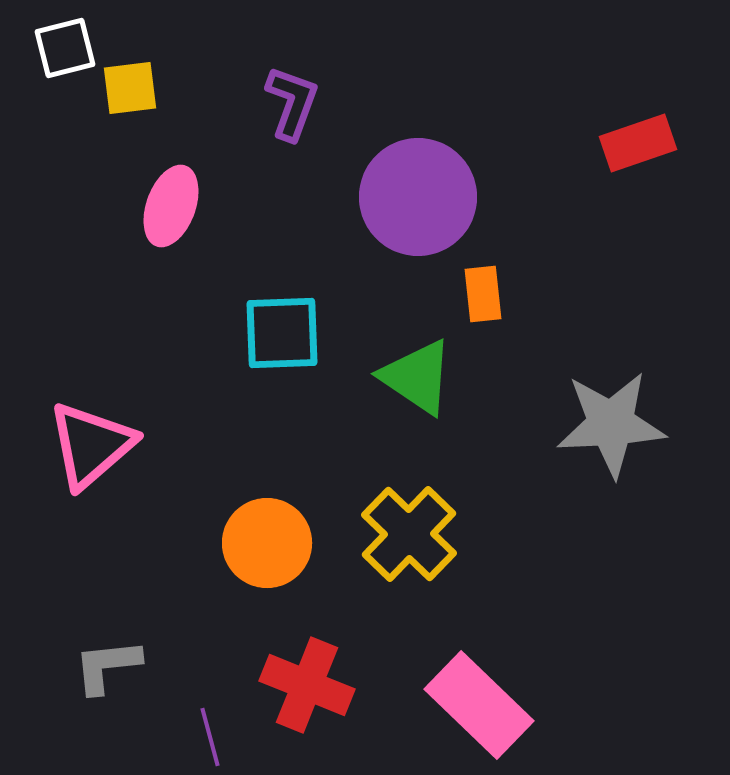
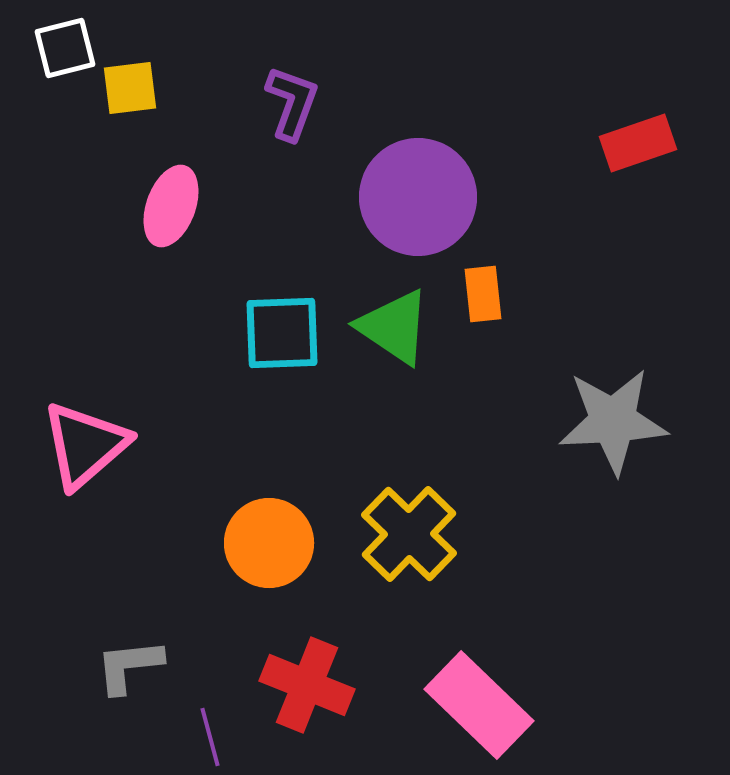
green triangle: moved 23 px left, 50 px up
gray star: moved 2 px right, 3 px up
pink triangle: moved 6 px left
orange circle: moved 2 px right
gray L-shape: moved 22 px right
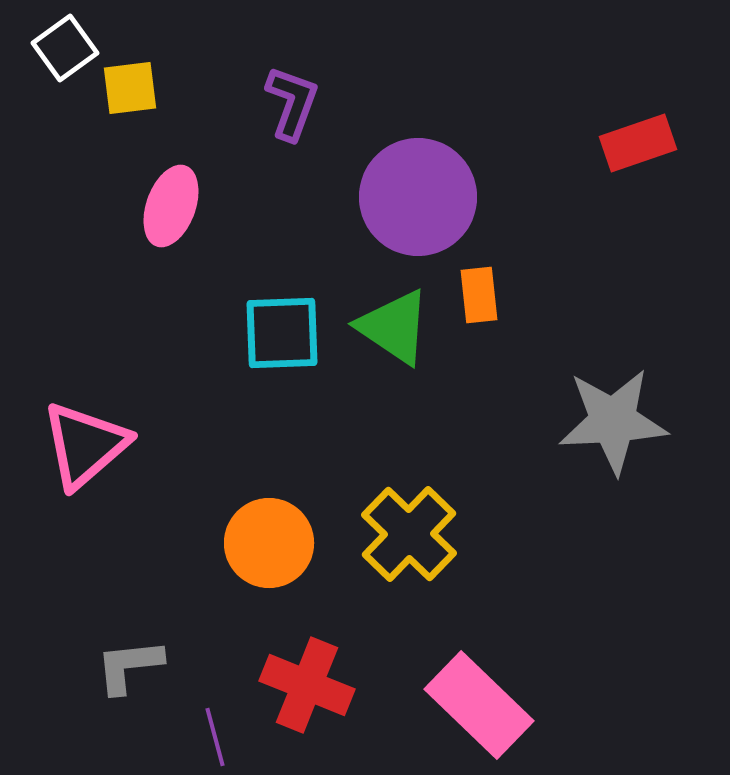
white square: rotated 22 degrees counterclockwise
orange rectangle: moved 4 px left, 1 px down
purple line: moved 5 px right
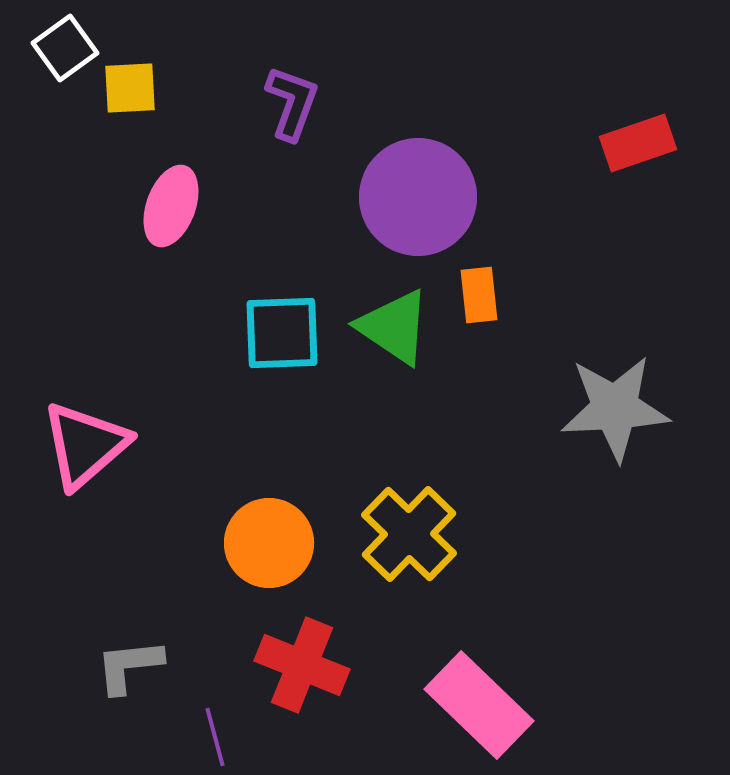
yellow square: rotated 4 degrees clockwise
gray star: moved 2 px right, 13 px up
red cross: moved 5 px left, 20 px up
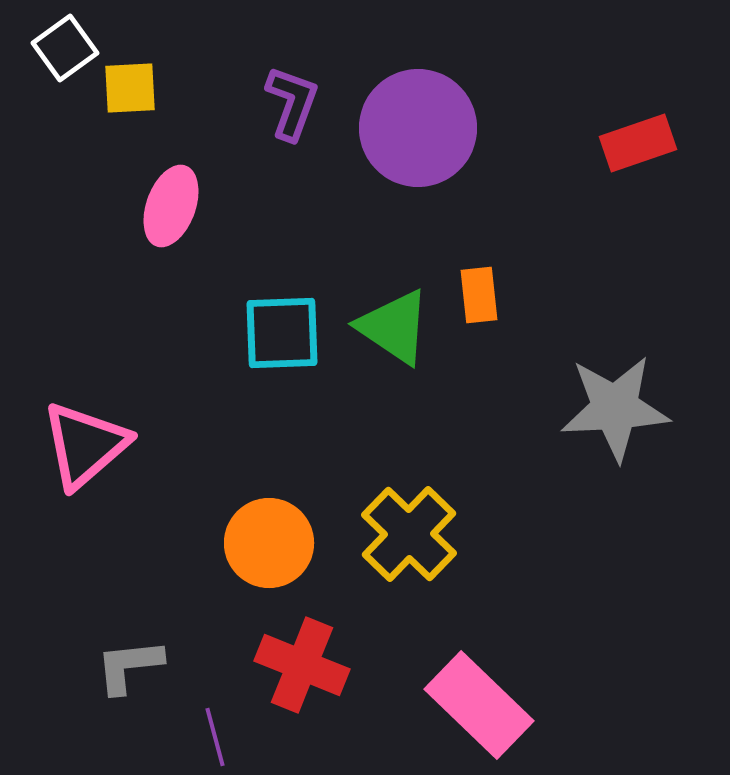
purple circle: moved 69 px up
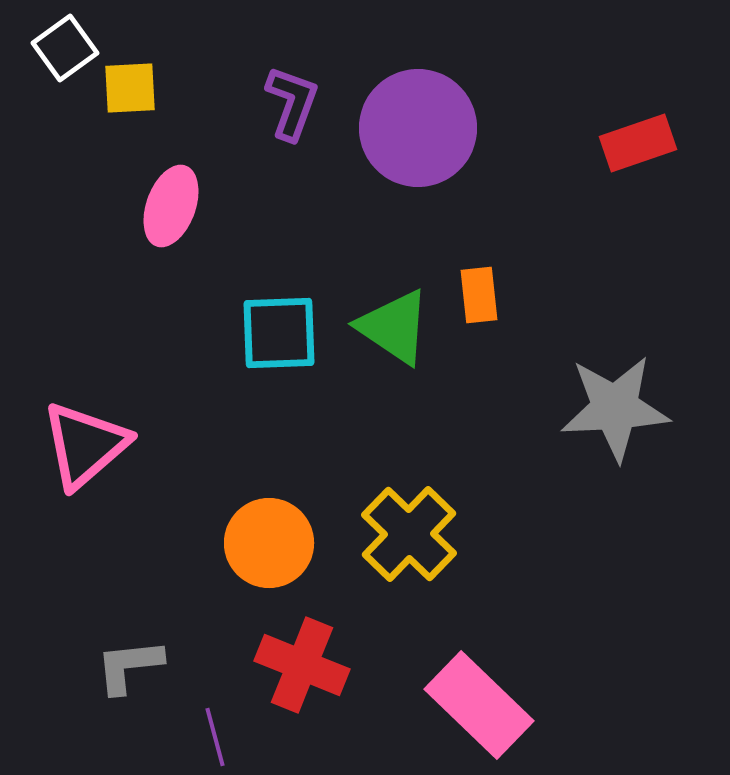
cyan square: moved 3 px left
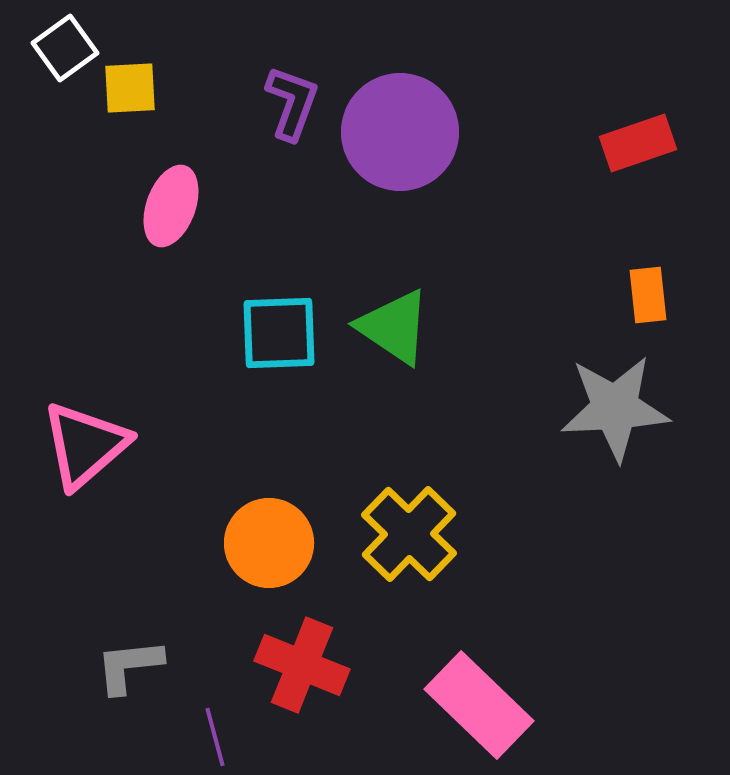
purple circle: moved 18 px left, 4 px down
orange rectangle: moved 169 px right
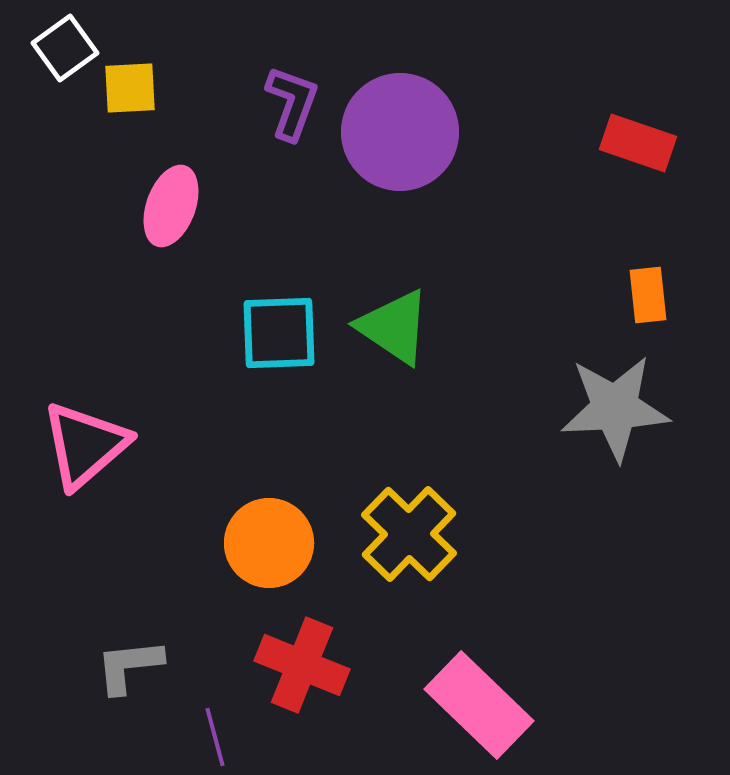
red rectangle: rotated 38 degrees clockwise
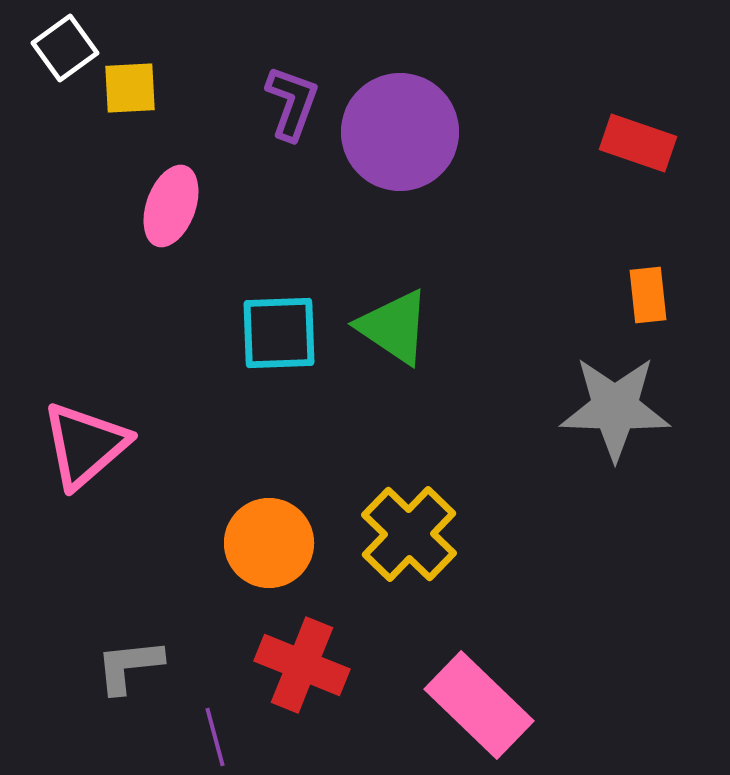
gray star: rotated 5 degrees clockwise
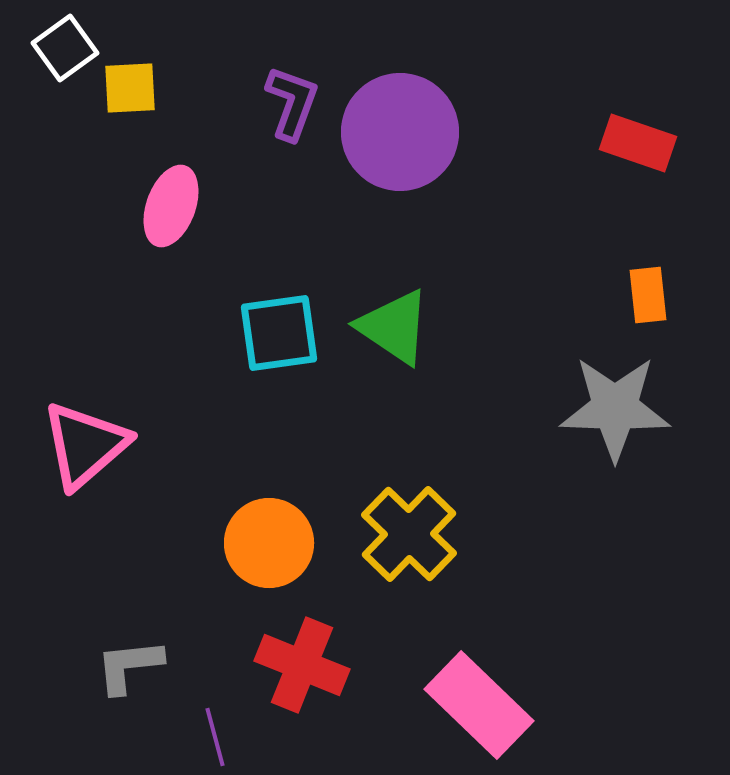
cyan square: rotated 6 degrees counterclockwise
